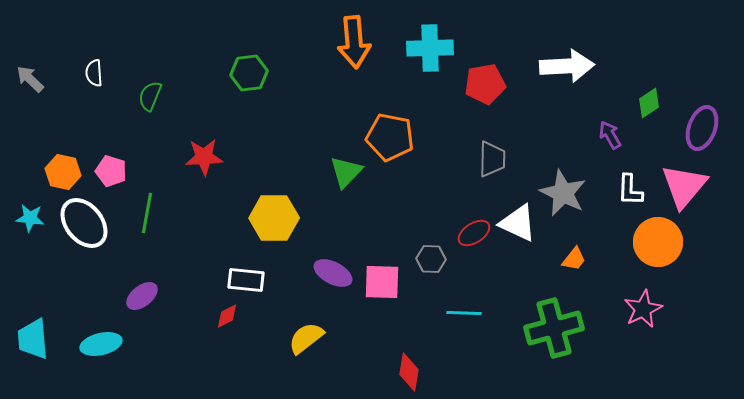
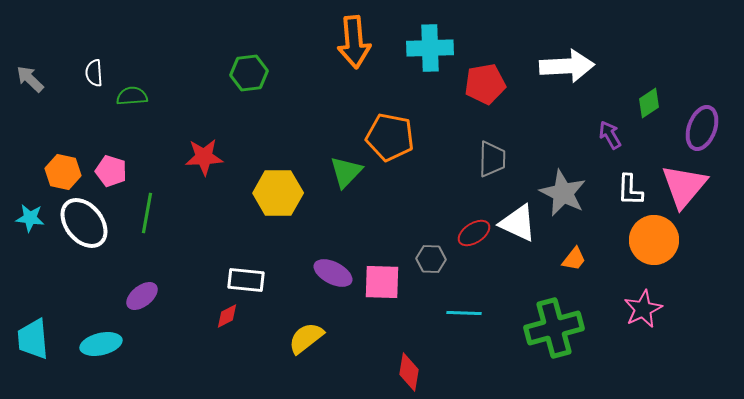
green semicircle at (150, 96): moved 18 px left; rotated 64 degrees clockwise
yellow hexagon at (274, 218): moved 4 px right, 25 px up
orange circle at (658, 242): moved 4 px left, 2 px up
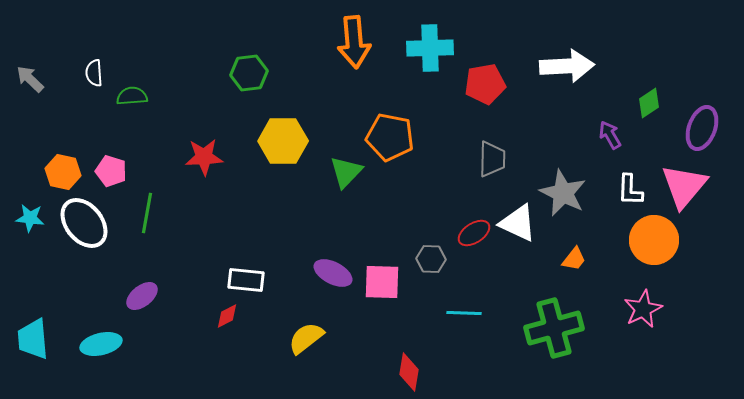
yellow hexagon at (278, 193): moved 5 px right, 52 px up
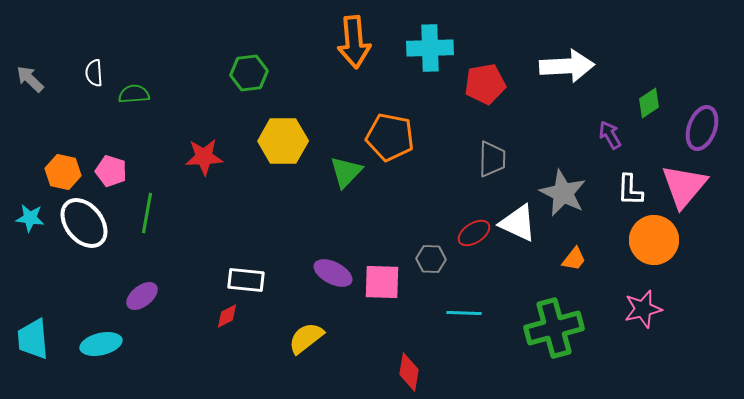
green semicircle at (132, 96): moved 2 px right, 2 px up
pink star at (643, 309): rotated 12 degrees clockwise
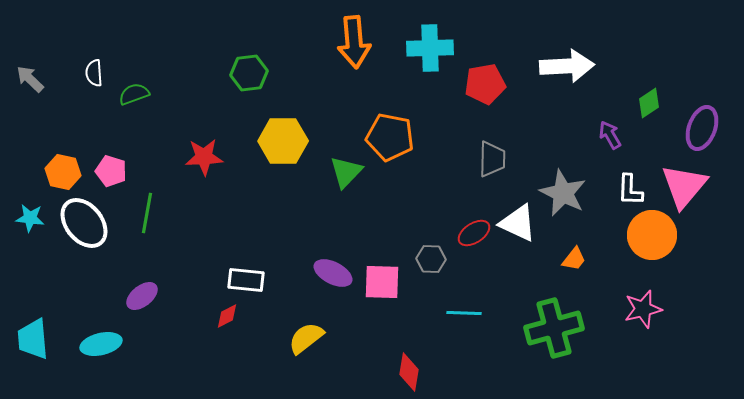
green semicircle at (134, 94): rotated 16 degrees counterclockwise
orange circle at (654, 240): moved 2 px left, 5 px up
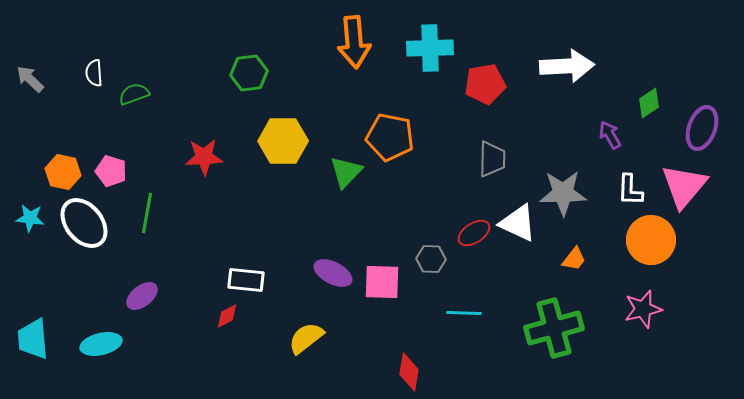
gray star at (563, 193): rotated 27 degrees counterclockwise
orange circle at (652, 235): moved 1 px left, 5 px down
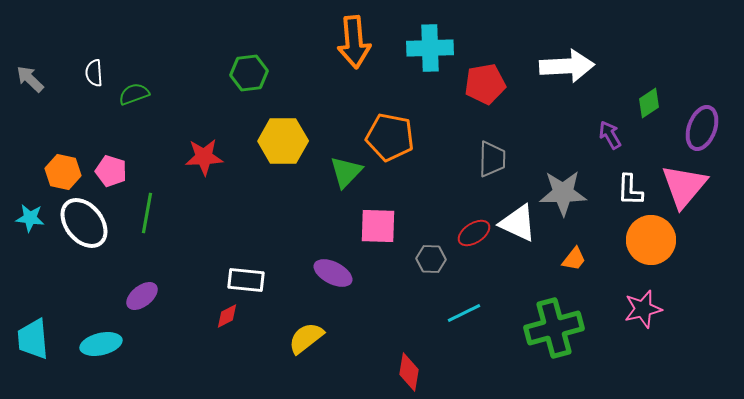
pink square at (382, 282): moved 4 px left, 56 px up
cyan line at (464, 313): rotated 28 degrees counterclockwise
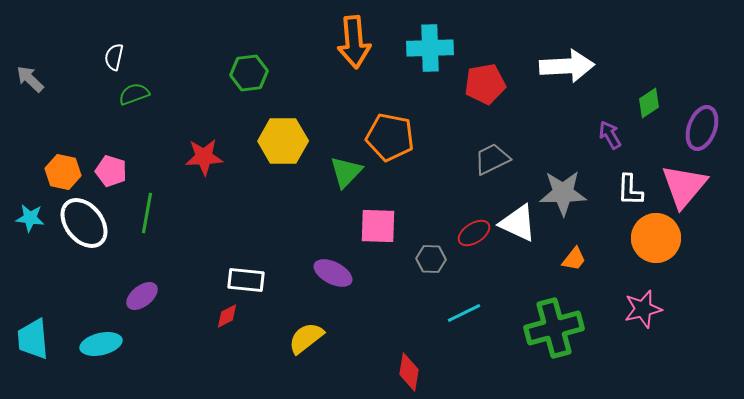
white semicircle at (94, 73): moved 20 px right, 16 px up; rotated 16 degrees clockwise
gray trapezoid at (492, 159): rotated 117 degrees counterclockwise
orange circle at (651, 240): moved 5 px right, 2 px up
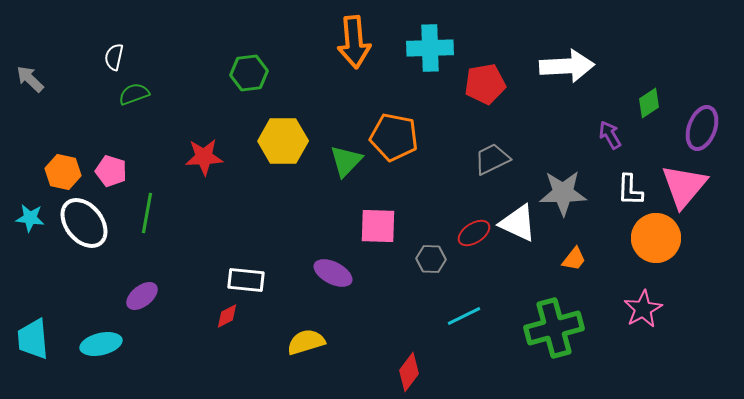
orange pentagon at (390, 137): moved 4 px right
green triangle at (346, 172): moved 11 px up
pink star at (643, 309): rotated 15 degrees counterclockwise
cyan line at (464, 313): moved 3 px down
yellow semicircle at (306, 338): moved 4 px down; rotated 21 degrees clockwise
red diamond at (409, 372): rotated 27 degrees clockwise
